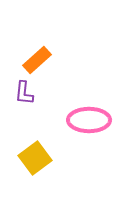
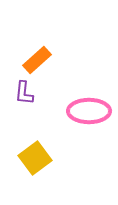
pink ellipse: moved 9 px up
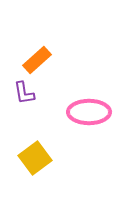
purple L-shape: rotated 15 degrees counterclockwise
pink ellipse: moved 1 px down
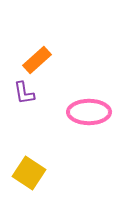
yellow square: moved 6 px left, 15 px down; rotated 20 degrees counterclockwise
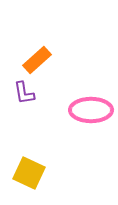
pink ellipse: moved 2 px right, 2 px up
yellow square: rotated 8 degrees counterclockwise
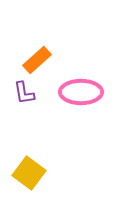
pink ellipse: moved 10 px left, 18 px up
yellow square: rotated 12 degrees clockwise
